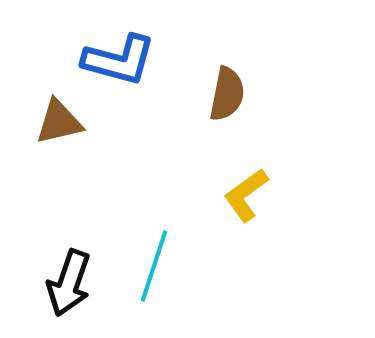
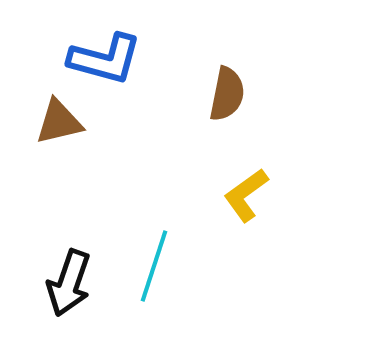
blue L-shape: moved 14 px left, 1 px up
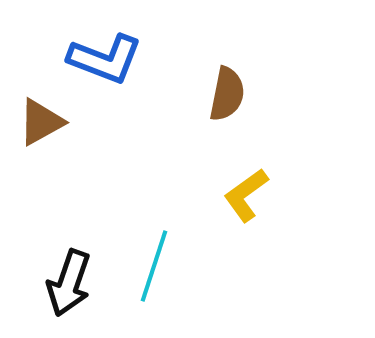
blue L-shape: rotated 6 degrees clockwise
brown triangle: moved 18 px left; rotated 16 degrees counterclockwise
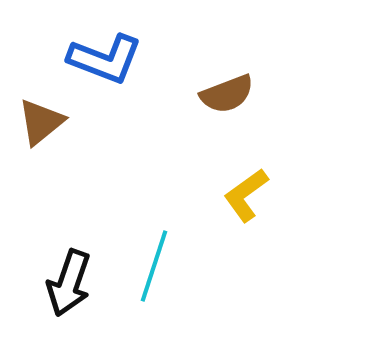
brown semicircle: rotated 58 degrees clockwise
brown triangle: rotated 10 degrees counterclockwise
